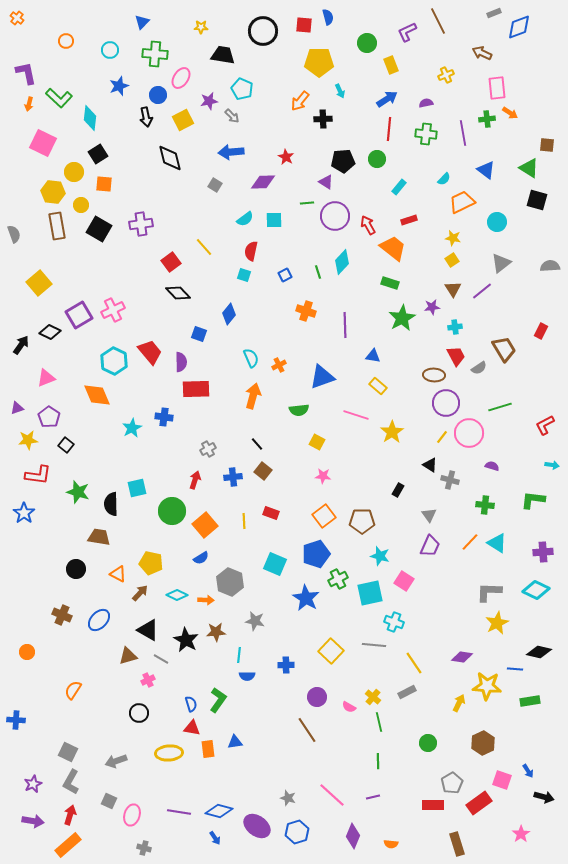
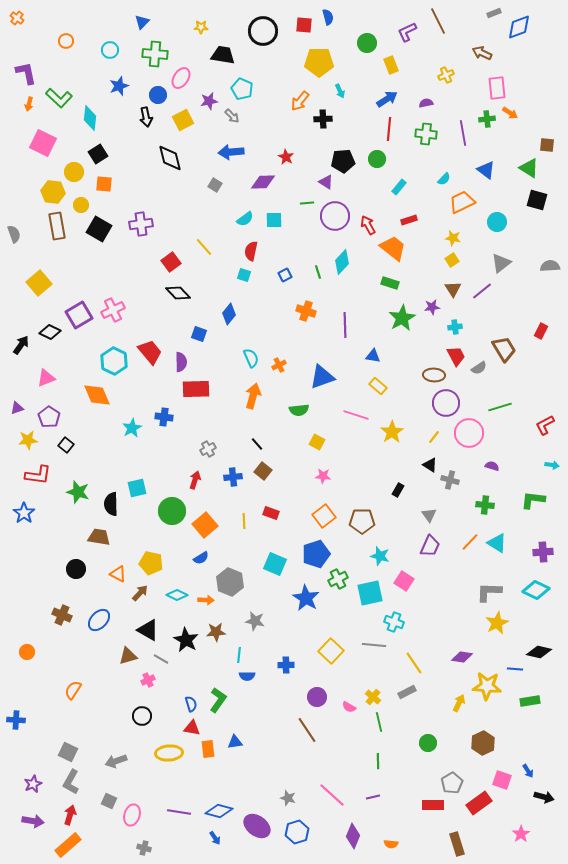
yellow line at (442, 437): moved 8 px left
black circle at (139, 713): moved 3 px right, 3 px down
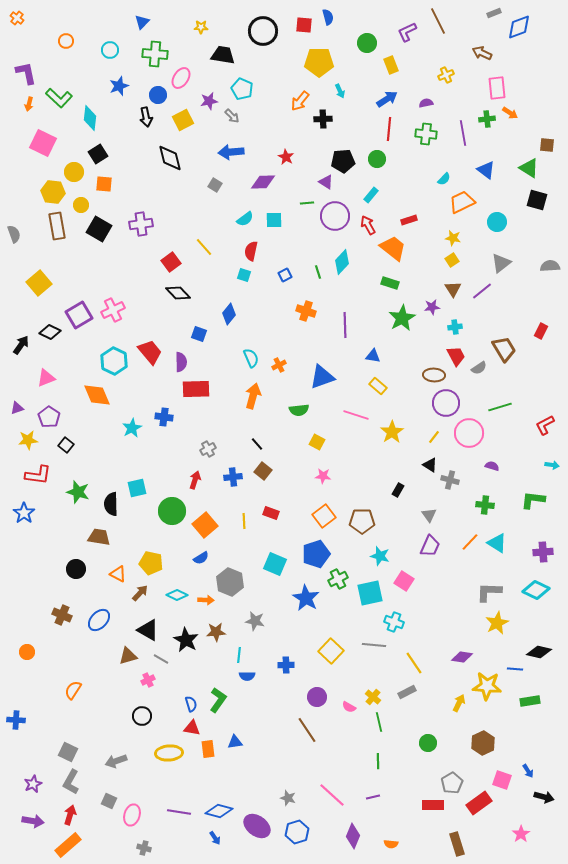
cyan rectangle at (399, 187): moved 28 px left, 8 px down
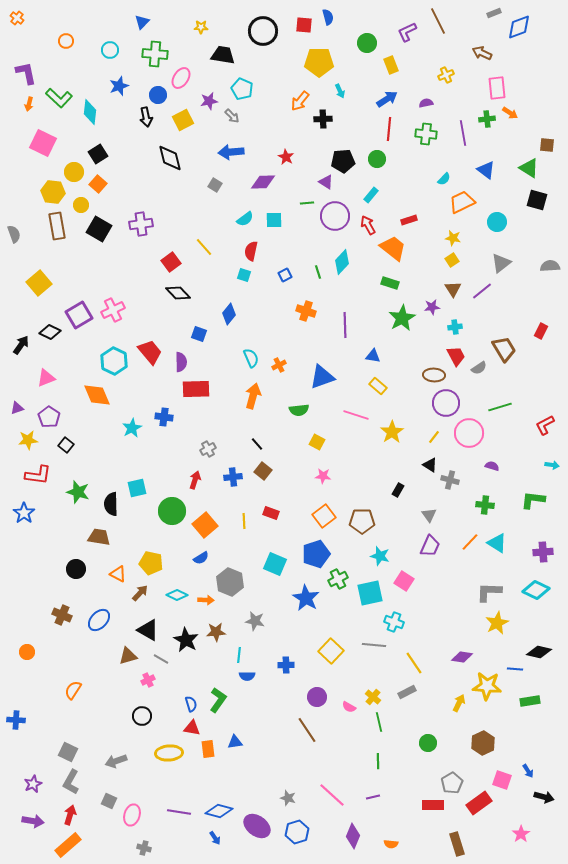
cyan diamond at (90, 118): moved 6 px up
orange square at (104, 184): moved 6 px left; rotated 36 degrees clockwise
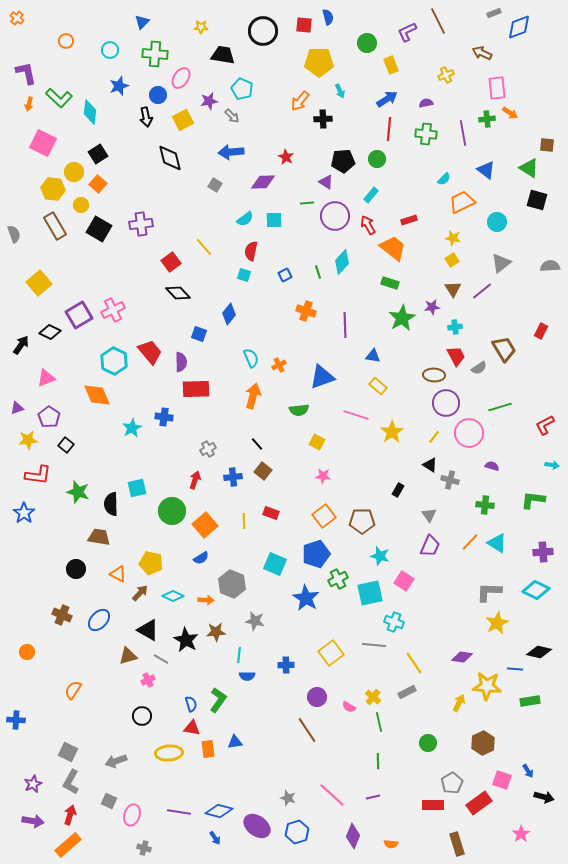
yellow hexagon at (53, 192): moved 3 px up
brown rectangle at (57, 226): moved 2 px left; rotated 20 degrees counterclockwise
gray hexagon at (230, 582): moved 2 px right, 2 px down
cyan diamond at (177, 595): moved 4 px left, 1 px down
yellow square at (331, 651): moved 2 px down; rotated 10 degrees clockwise
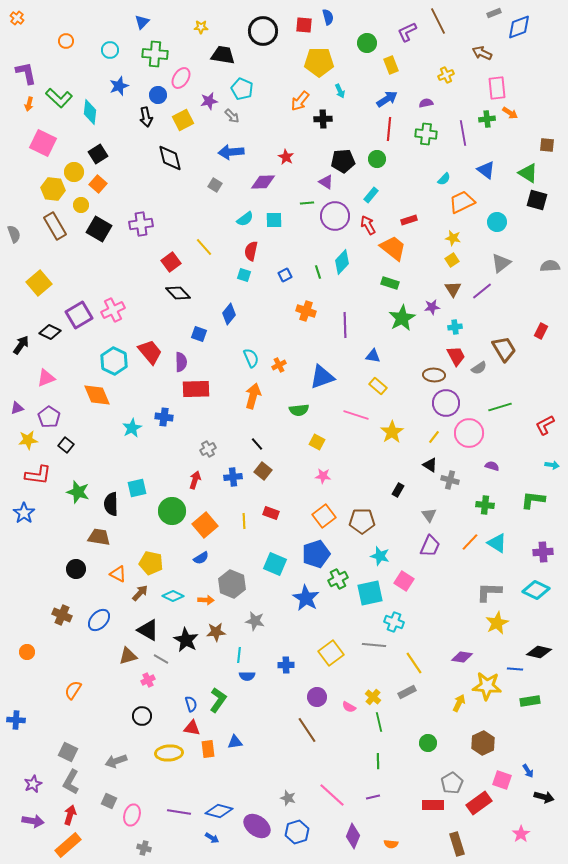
green triangle at (529, 168): moved 1 px left, 5 px down
blue arrow at (215, 838): moved 3 px left; rotated 24 degrees counterclockwise
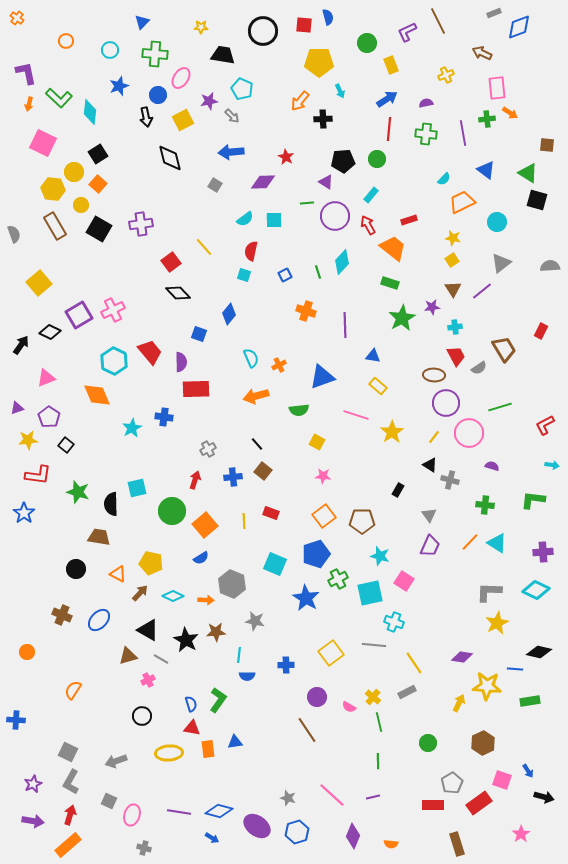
orange arrow at (253, 396): moved 3 px right; rotated 120 degrees counterclockwise
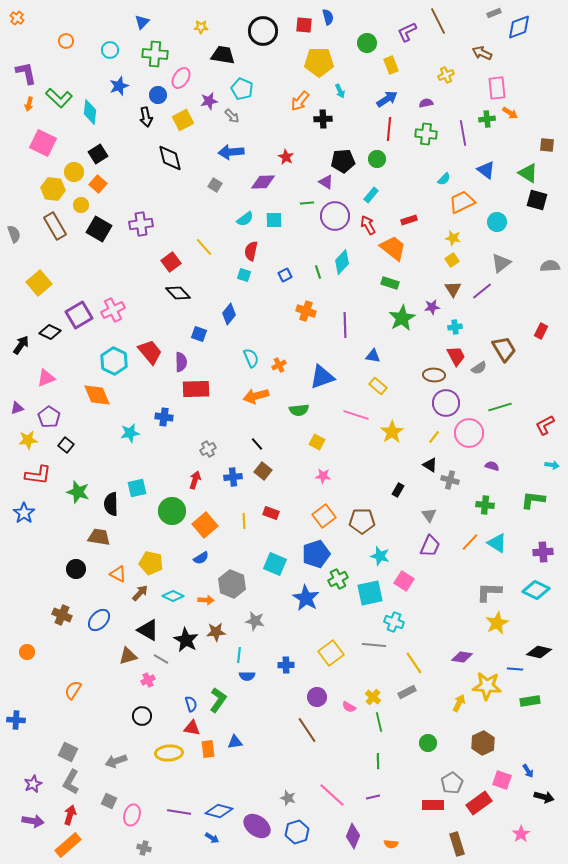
cyan star at (132, 428): moved 2 px left, 5 px down; rotated 18 degrees clockwise
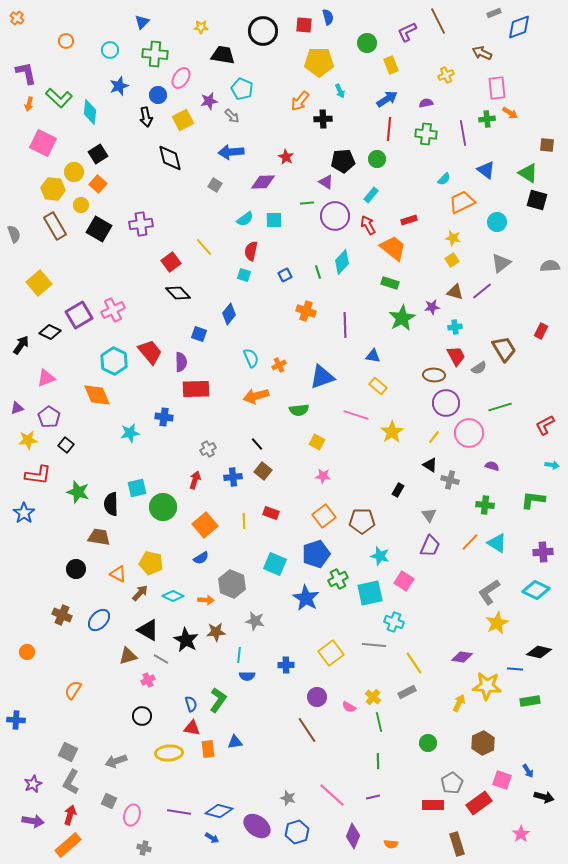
brown triangle at (453, 289): moved 2 px right, 3 px down; rotated 42 degrees counterclockwise
green circle at (172, 511): moved 9 px left, 4 px up
gray L-shape at (489, 592): rotated 36 degrees counterclockwise
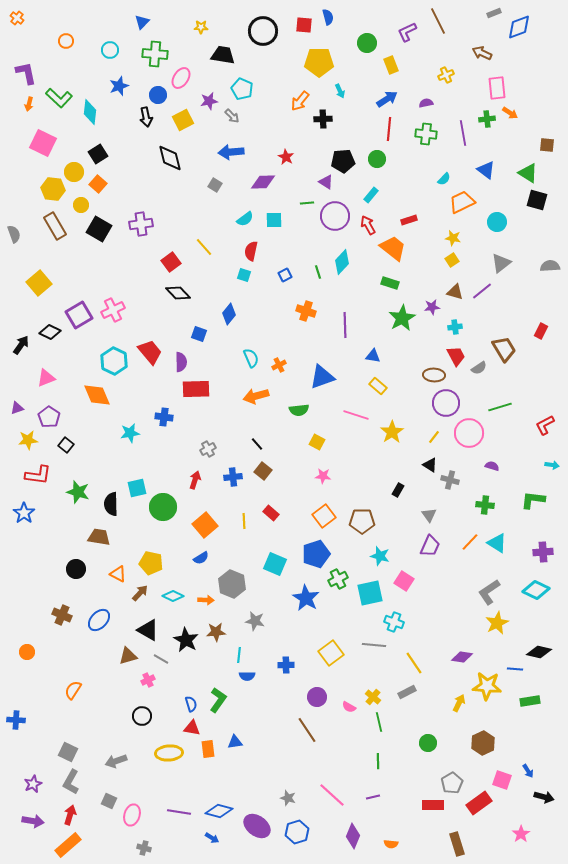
red rectangle at (271, 513): rotated 21 degrees clockwise
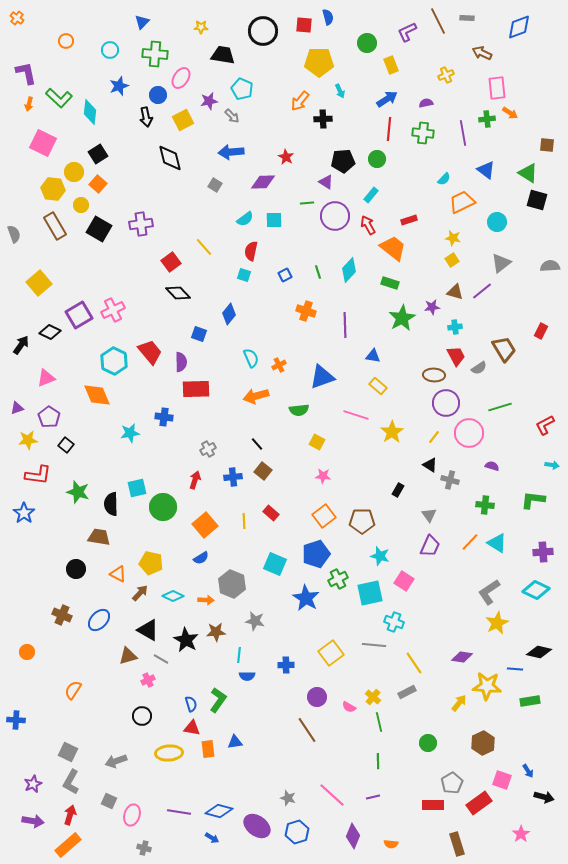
gray rectangle at (494, 13): moved 27 px left, 5 px down; rotated 24 degrees clockwise
green cross at (426, 134): moved 3 px left, 1 px up
cyan diamond at (342, 262): moved 7 px right, 8 px down
yellow arrow at (459, 703): rotated 12 degrees clockwise
